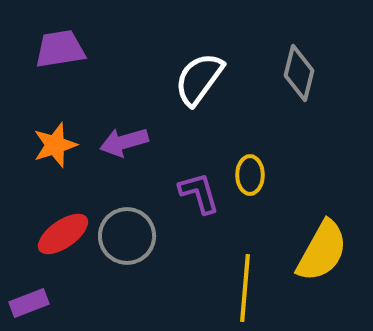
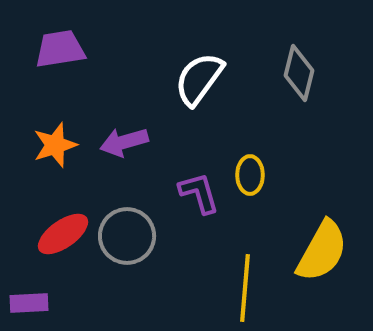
purple rectangle: rotated 18 degrees clockwise
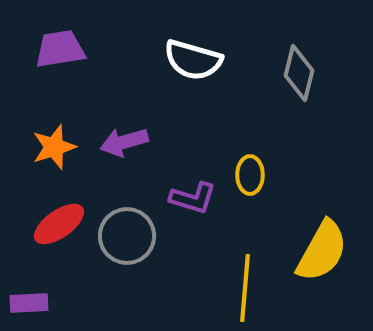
white semicircle: moved 6 px left, 19 px up; rotated 110 degrees counterclockwise
orange star: moved 1 px left, 2 px down
purple L-shape: moved 6 px left, 5 px down; rotated 123 degrees clockwise
red ellipse: moved 4 px left, 10 px up
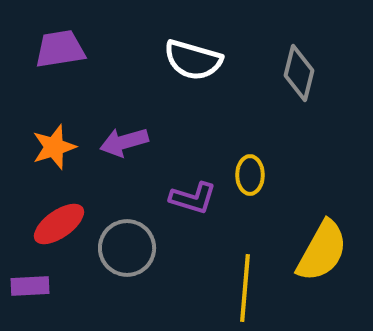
gray circle: moved 12 px down
purple rectangle: moved 1 px right, 17 px up
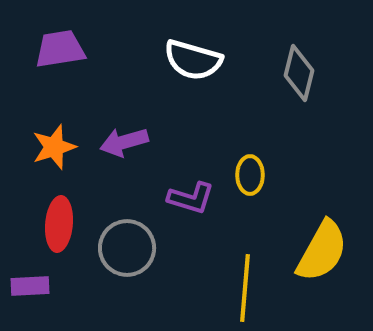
purple L-shape: moved 2 px left
red ellipse: rotated 50 degrees counterclockwise
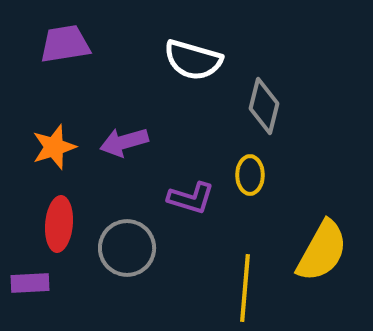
purple trapezoid: moved 5 px right, 5 px up
gray diamond: moved 35 px left, 33 px down
purple rectangle: moved 3 px up
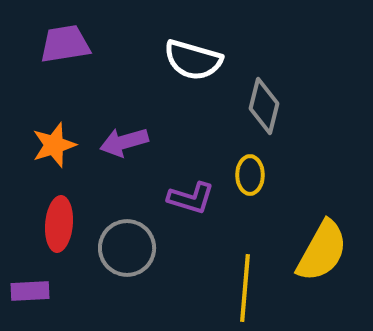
orange star: moved 2 px up
purple rectangle: moved 8 px down
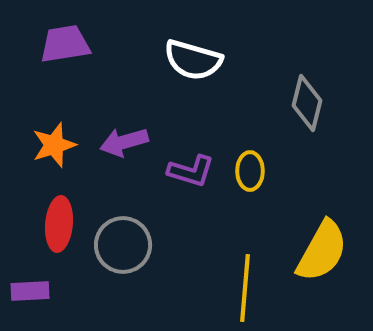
gray diamond: moved 43 px right, 3 px up
yellow ellipse: moved 4 px up
purple L-shape: moved 27 px up
gray circle: moved 4 px left, 3 px up
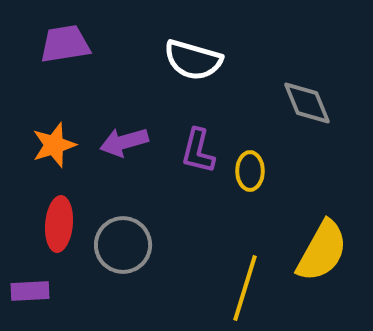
gray diamond: rotated 36 degrees counterclockwise
purple L-shape: moved 7 px right, 20 px up; rotated 87 degrees clockwise
yellow line: rotated 12 degrees clockwise
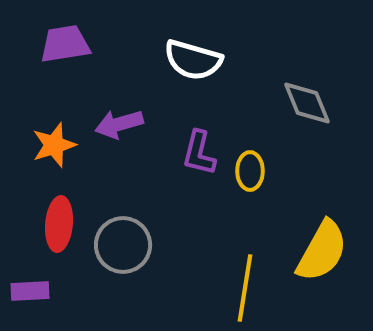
purple arrow: moved 5 px left, 18 px up
purple L-shape: moved 1 px right, 2 px down
yellow line: rotated 8 degrees counterclockwise
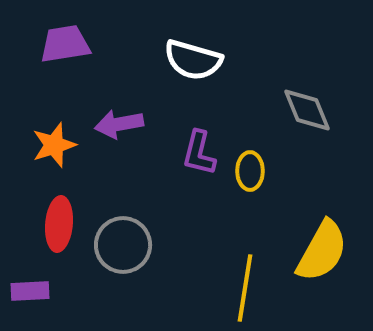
gray diamond: moved 7 px down
purple arrow: rotated 6 degrees clockwise
